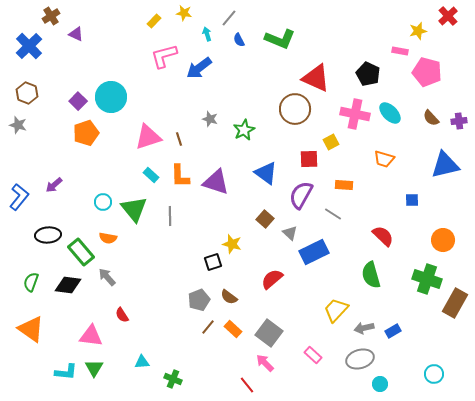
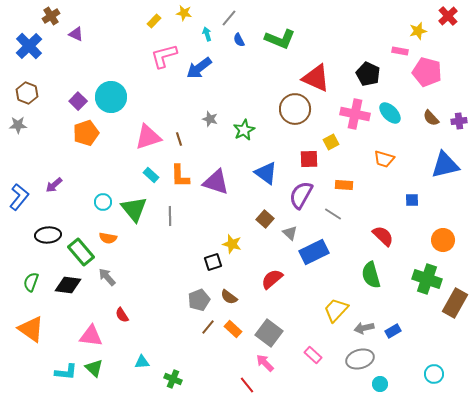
gray star at (18, 125): rotated 18 degrees counterclockwise
green triangle at (94, 368): rotated 18 degrees counterclockwise
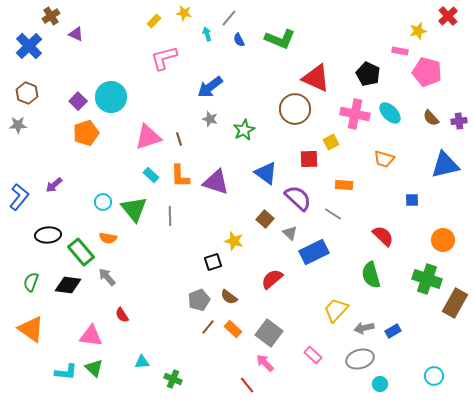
pink L-shape at (164, 56): moved 2 px down
blue arrow at (199, 68): moved 11 px right, 19 px down
purple semicircle at (301, 195): moved 3 px left, 3 px down; rotated 104 degrees clockwise
yellow star at (232, 244): moved 2 px right, 3 px up
cyan circle at (434, 374): moved 2 px down
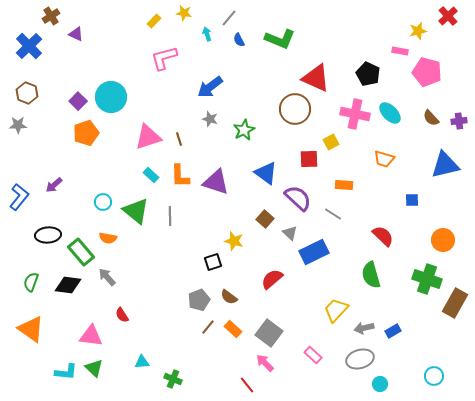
green triangle at (134, 209): moved 2 px right, 2 px down; rotated 12 degrees counterclockwise
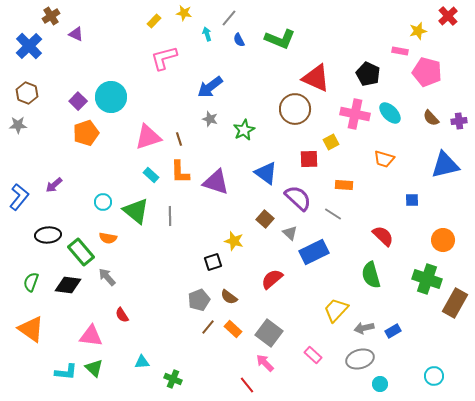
orange L-shape at (180, 176): moved 4 px up
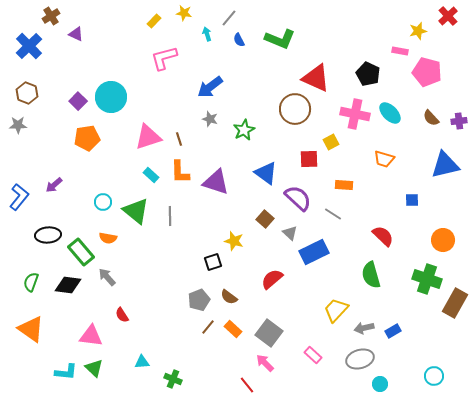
orange pentagon at (86, 133): moved 1 px right, 5 px down; rotated 10 degrees clockwise
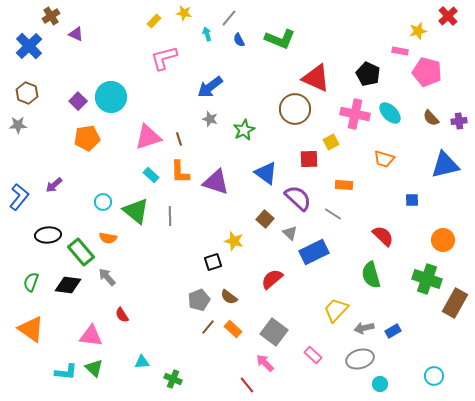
gray square at (269, 333): moved 5 px right, 1 px up
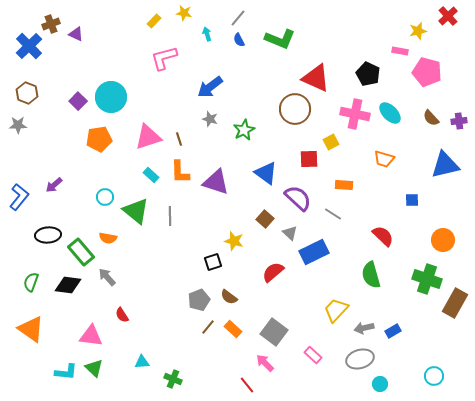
brown cross at (51, 16): moved 8 px down; rotated 12 degrees clockwise
gray line at (229, 18): moved 9 px right
orange pentagon at (87, 138): moved 12 px right, 1 px down
cyan circle at (103, 202): moved 2 px right, 5 px up
red semicircle at (272, 279): moved 1 px right, 7 px up
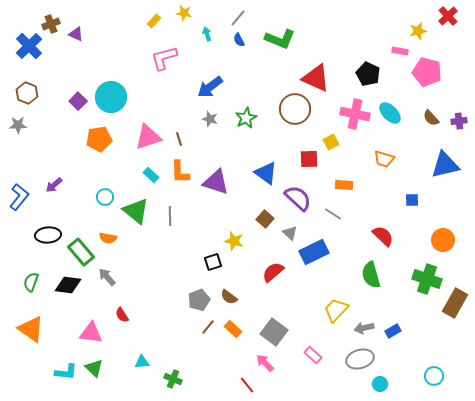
green star at (244, 130): moved 2 px right, 12 px up
pink triangle at (91, 336): moved 3 px up
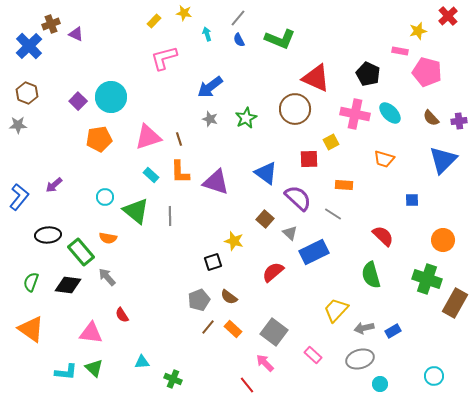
blue triangle at (445, 165): moved 2 px left, 5 px up; rotated 32 degrees counterclockwise
